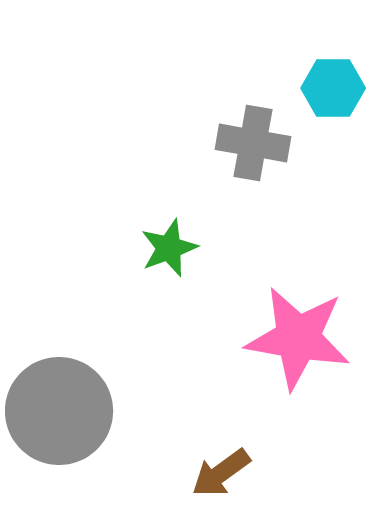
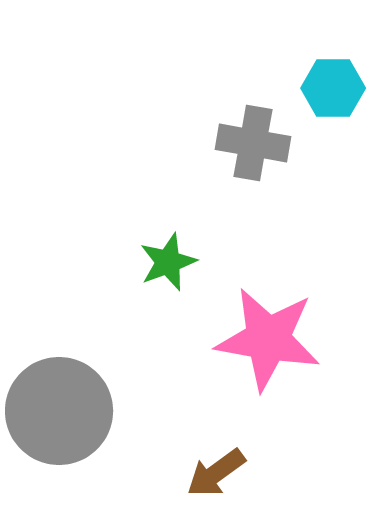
green star: moved 1 px left, 14 px down
pink star: moved 30 px left, 1 px down
brown arrow: moved 5 px left
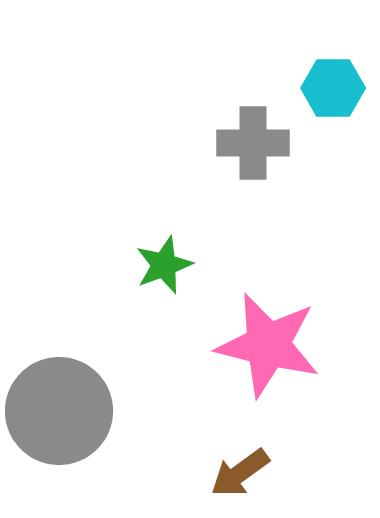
gray cross: rotated 10 degrees counterclockwise
green star: moved 4 px left, 3 px down
pink star: moved 6 px down; rotated 4 degrees clockwise
brown arrow: moved 24 px right
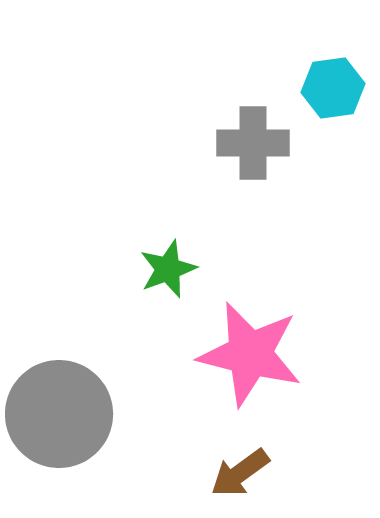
cyan hexagon: rotated 8 degrees counterclockwise
green star: moved 4 px right, 4 px down
pink star: moved 18 px left, 9 px down
gray circle: moved 3 px down
